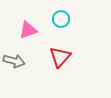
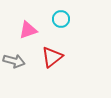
red triangle: moved 8 px left; rotated 10 degrees clockwise
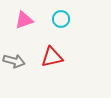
pink triangle: moved 4 px left, 10 px up
red triangle: rotated 25 degrees clockwise
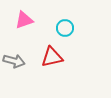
cyan circle: moved 4 px right, 9 px down
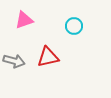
cyan circle: moved 9 px right, 2 px up
red triangle: moved 4 px left
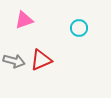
cyan circle: moved 5 px right, 2 px down
red triangle: moved 7 px left, 3 px down; rotated 10 degrees counterclockwise
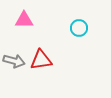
pink triangle: rotated 18 degrees clockwise
red triangle: rotated 15 degrees clockwise
